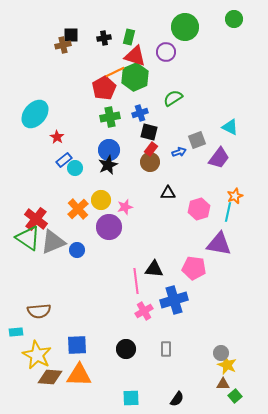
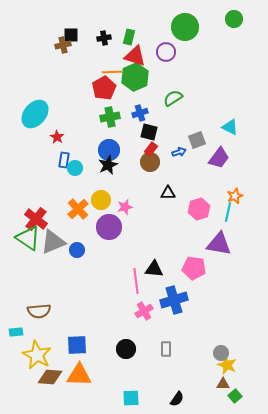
orange line at (115, 72): moved 3 px left; rotated 24 degrees clockwise
blue rectangle at (64, 160): rotated 42 degrees counterclockwise
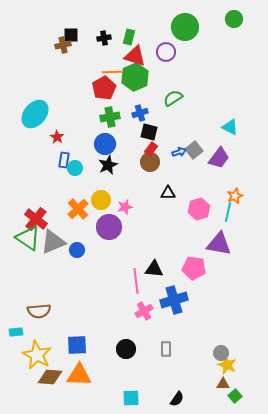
gray square at (197, 140): moved 3 px left, 10 px down; rotated 18 degrees counterclockwise
blue circle at (109, 150): moved 4 px left, 6 px up
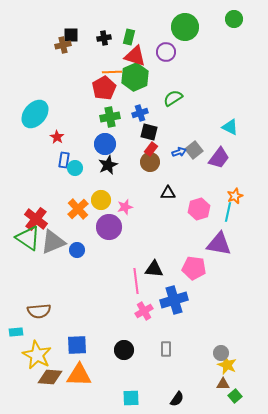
black circle at (126, 349): moved 2 px left, 1 px down
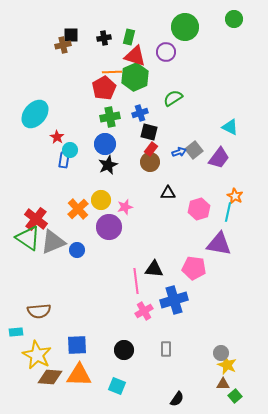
cyan circle at (75, 168): moved 5 px left, 18 px up
orange star at (235, 196): rotated 21 degrees counterclockwise
cyan square at (131, 398): moved 14 px left, 12 px up; rotated 24 degrees clockwise
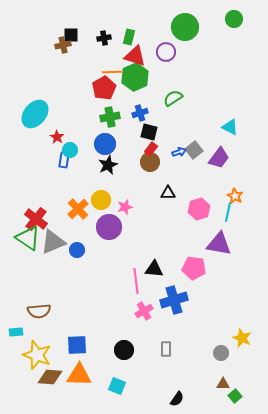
yellow star at (37, 355): rotated 8 degrees counterclockwise
yellow star at (227, 365): moved 15 px right, 27 px up
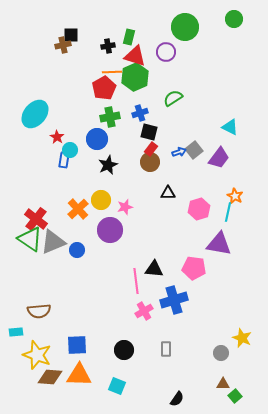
black cross at (104, 38): moved 4 px right, 8 px down
blue circle at (105, 144): moved 8 px left, 5 px up
purple circle at (109, 227): moved 1 px right, 3 px down
green triangle at (28, 238): moved 2 px right, 1 px down
